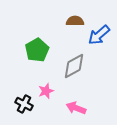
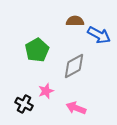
blue arrow: rotated 110 degrees counterclockwise
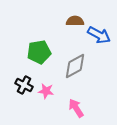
green pentagon: moved 2 px right, 2 px down; rotated 20 degrees clockwise
gray diamond: moved 1 px right
pink star: rotated 28 degrees clockwise
black cross: moved 19 px up
pink arrow: rotated 36 degrees clockwise
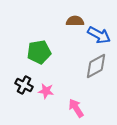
gray diamond: moved 21 px right
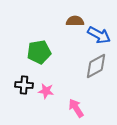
black cross: rotated 24 degrees counterclockwise
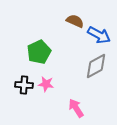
brown semicircle: rotated 24 degrees clockwise
green pentagon: rotated 15 degrees counterclockwise
pink star: moved 7 px up
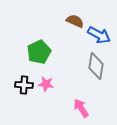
gray diamond: rotated 52 degrees counterclockwise
pink arrow: moved 5 px right
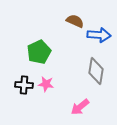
blue arrow: rotated 25 degrees counterclockwise
gray diamond: moved 5 px down
pink arrow: moved 1 px left, 1 px up; rotated 96 degrees counterclockwise
